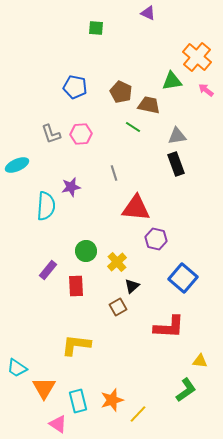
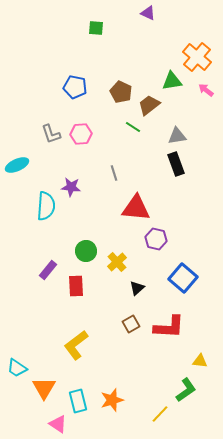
brown trapezoid: rotated 50 degrees counterclockwise
purple star: rotated 18 degrees clockwise
black triangle: moved 5 px right, 2 px down
brown square: moved 13 px right, 17 px down
yellow L-shape: rotated 44 degrees counterclockwise
yellow line: moved 22 px right
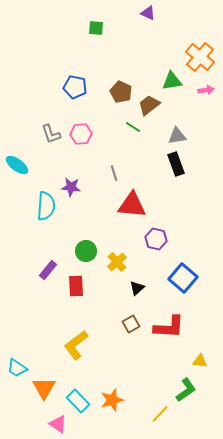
orange cross: moved 3 px right
pink arrow: rotated 133 degrees clockwise
cyan ellipse: rotated 60 degrees clockwise
red triangle: moved 4 px left, 3 px up
cyan rectangle: rotated 30 degrees counterclockwise
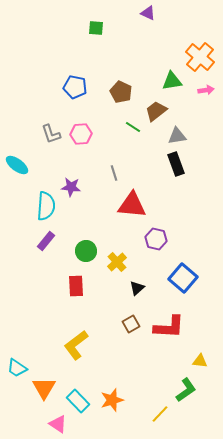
brown trapezoid: moved 7 px right, 6 px down
purple rectangle: moved 2 px left, 29 px up
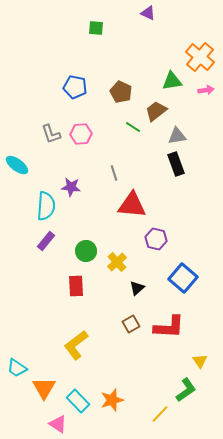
yellow triangle: rotated 49 degrees clockwise
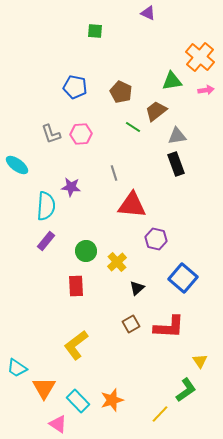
green square: moved 1 px left, 3 px down
